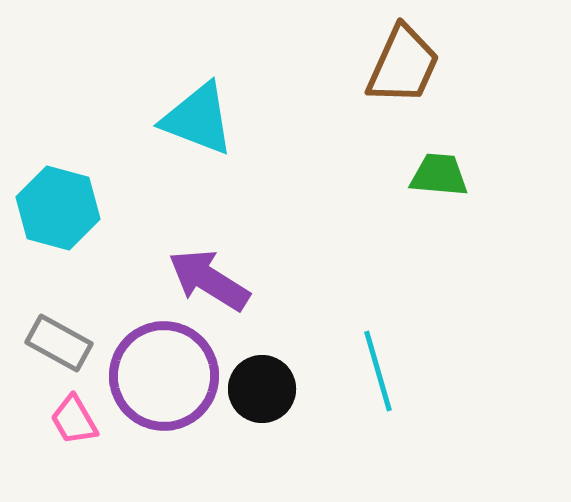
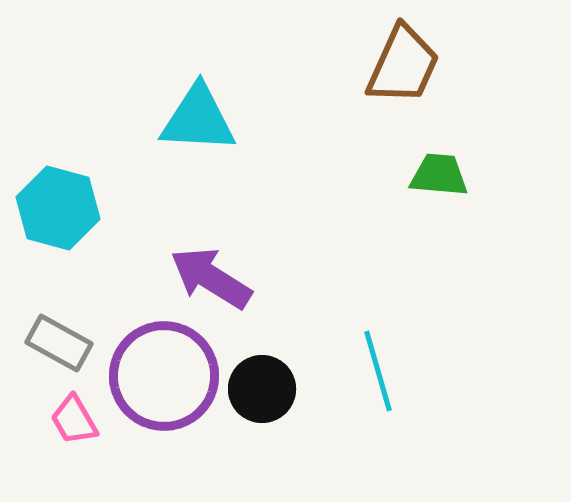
cyan triangle: rotated 18 degrees counterclockwise
purple arrow: moved 2 px right, 2 px up
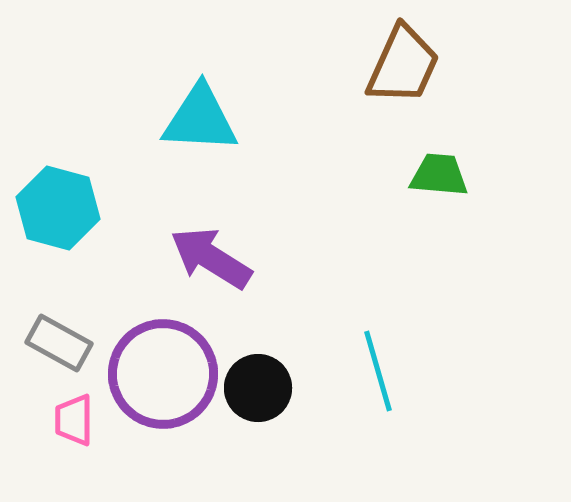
cyan triangle: moved 2 px right
purple arrow: moved 20 px up
purple circle: moved 1 px left, 2 px up
black circle: moved 4 px left, 1 px up
pink trapezoid: rotated 30 degrees clockwise
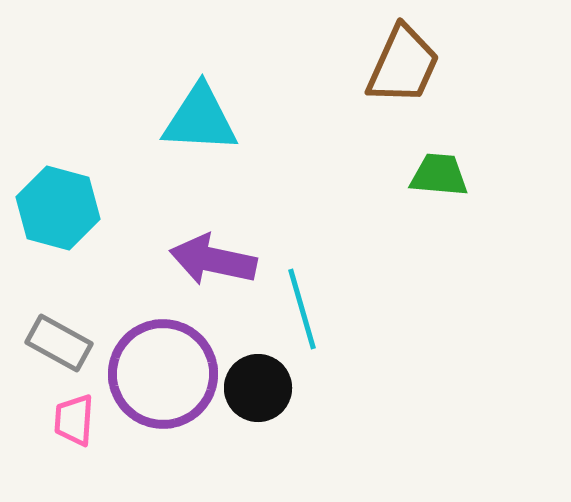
purple arrow: moved 2 px right, 2 px down; rotated 20 degrees counterclockwise
cyan line: moved 76 px left, 62 px up
pink trapezoid: rotated 4 degrees clockwise
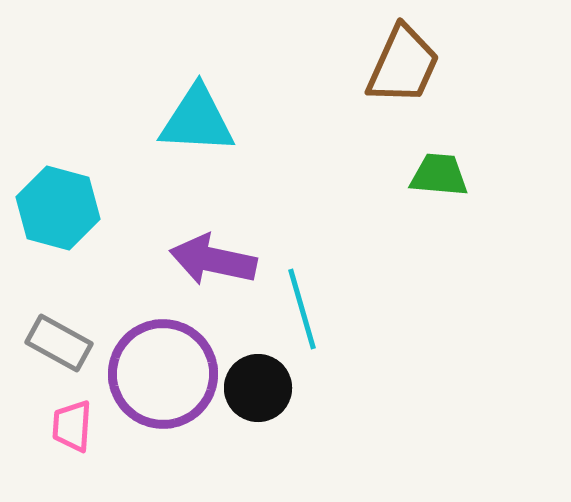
cyan triangle: moved 3 px left, 1 px down
pink trapezoid: moved 2 px left, 6 px down
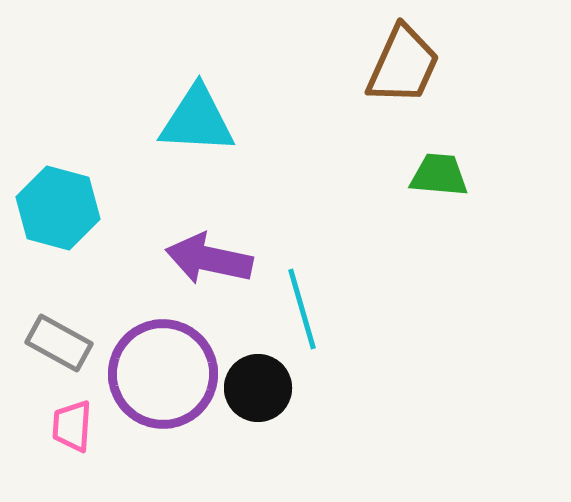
purple arrow: moved 4 px left, 1 px up
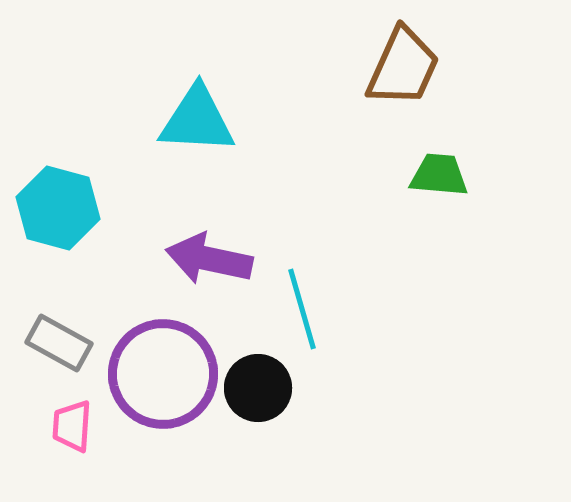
brown trapezoid: moved 2 px down
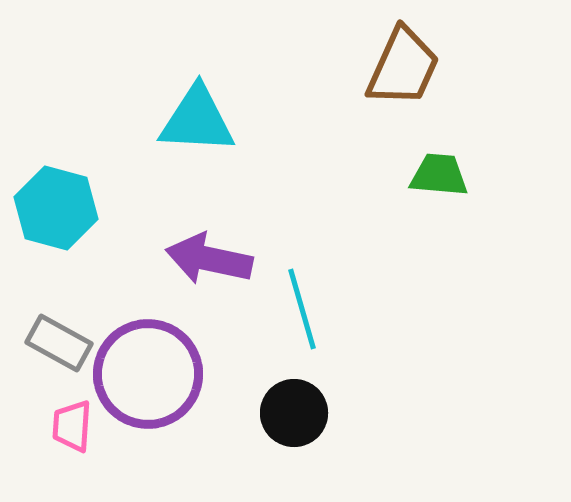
cyan hexagon: moved 2 px left
purple circle: moved 15 px left
black circle: moved 36 px right, 25 px down
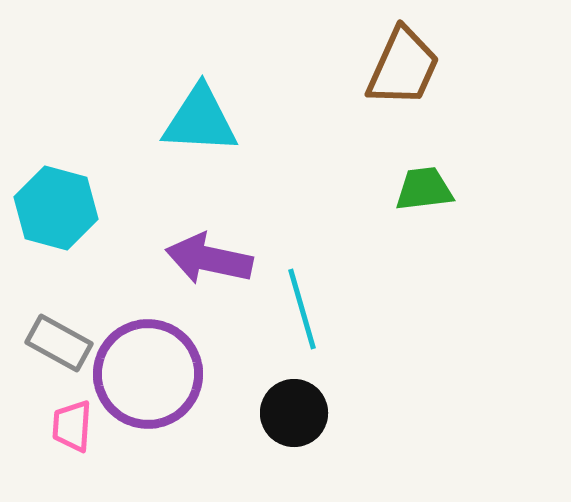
cyan triangle: moved 3 px right
green trapezoid: moved 15 px left, 14 px down; rotated 12 degrees counterclockwise
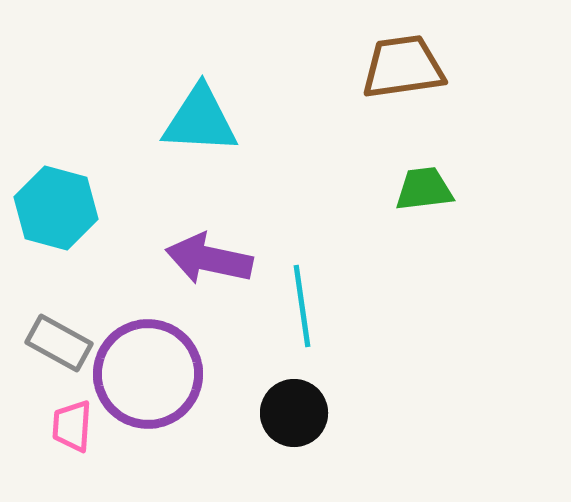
brown trapezoid: rotated 122 degrees counterclockwise
cyan line: moved 3 px up; rotated 8 degrees clockwise
